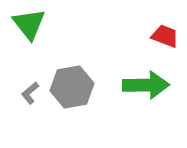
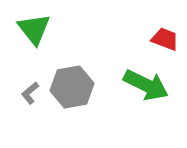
green triangle: moved 5 px right, 5 px down
red trapezoid: moved 3 px down
green arrow: rotated 27 degrees clockwise
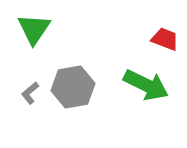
green triangle: rotated 12 degrees clockwise
gray hexagon: moved 1 px right
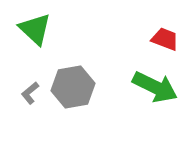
green triangle: moved 1 px right; rotated 21 degrees counterclockwise
green arrow: moved 9 px right, 2 px down
